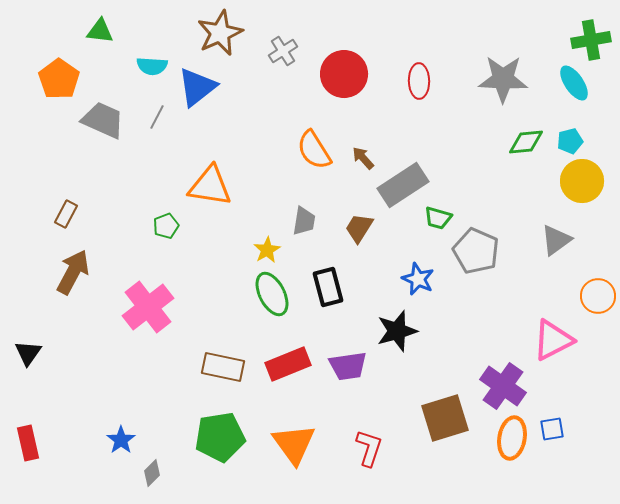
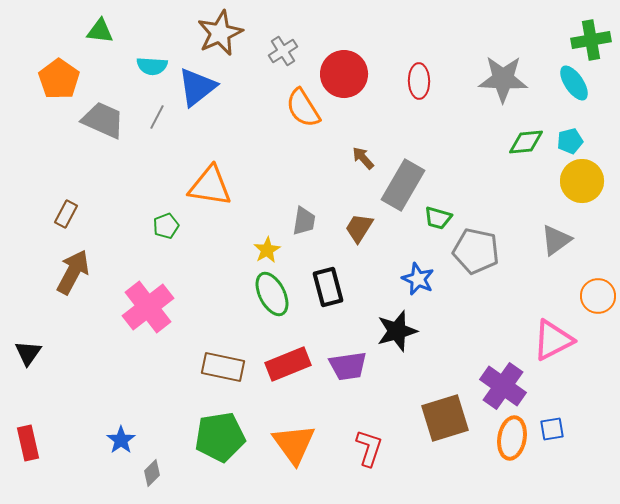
orange semicircle at (314, 150): moved 11 px left, 42 px up
gray rectangle at (403, 185): rotated 27 degrees counterclockwise
gray pentagon at (476, 251): rotated 12 degrees counterclockwise
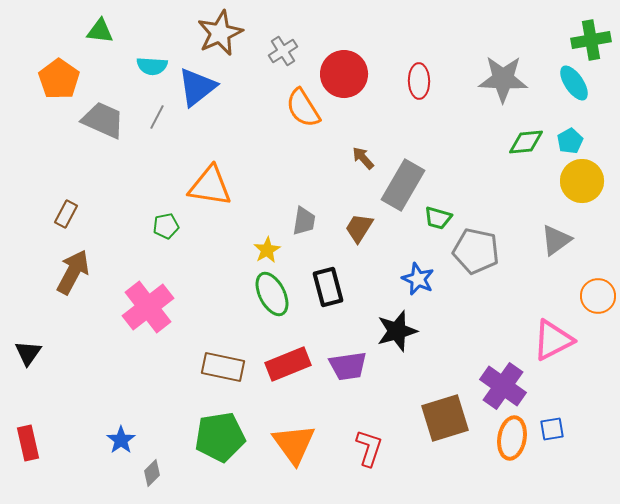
cyan pentagon at (570, 141): rotated 15 degrees counterclockwise
green pentagon at (166, 226): rotated 10 degrees clockwise
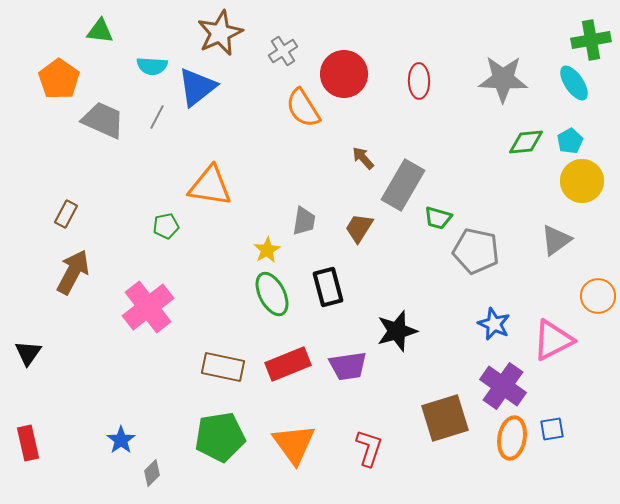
blue star at (418, 279): moved 76 px right, 45 px down
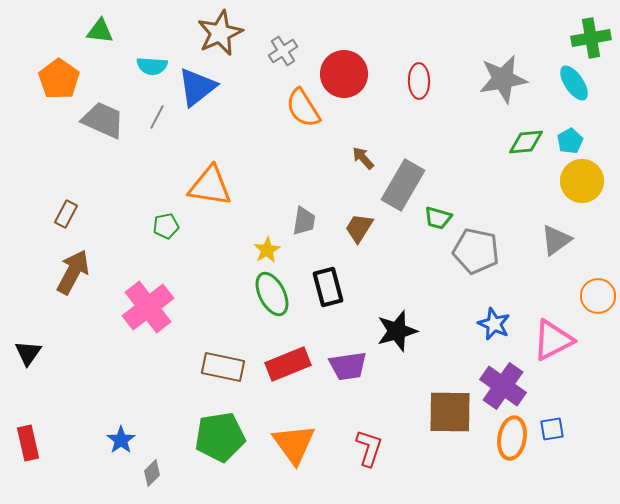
green cross at (591, 40): moved 2 px up
gray star at (503, 79): rotated 12 degrees counterclockwise
brown square at (445, 418): moved 5 px right, 6 px up; rotated 18 degrees clockwise
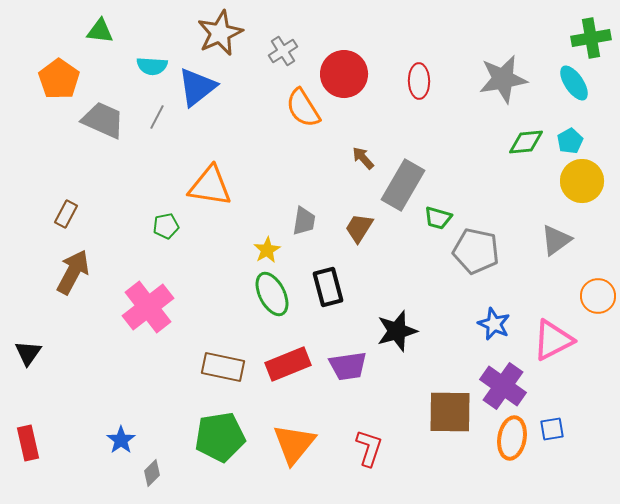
orange triangle at (294, 444): rotated 15 degrees clockwise
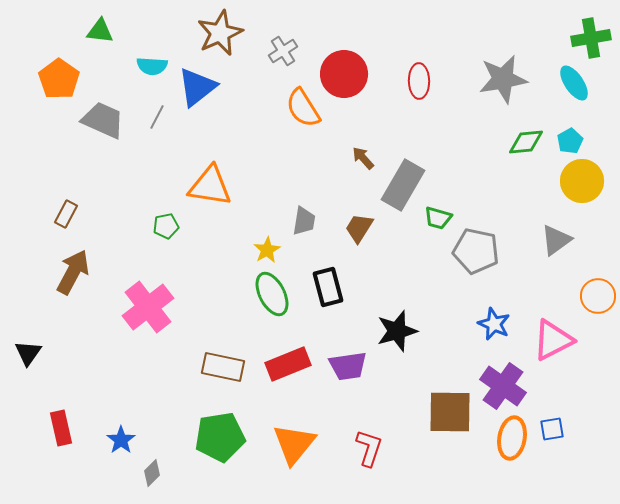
red rectangle at (28, 443): moved 33 px right, 15 px up
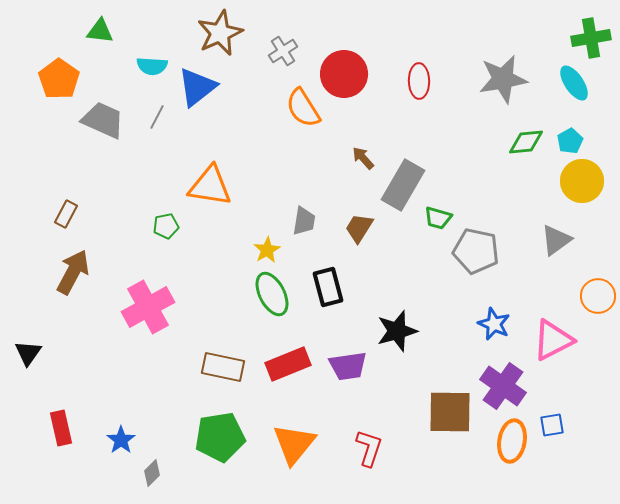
pink cross at (148, 307): rotated 9 degrees clockwise
blue square at (552, 429): moved 4 px up
orange ellipse at (512, 438): moved 3 px down
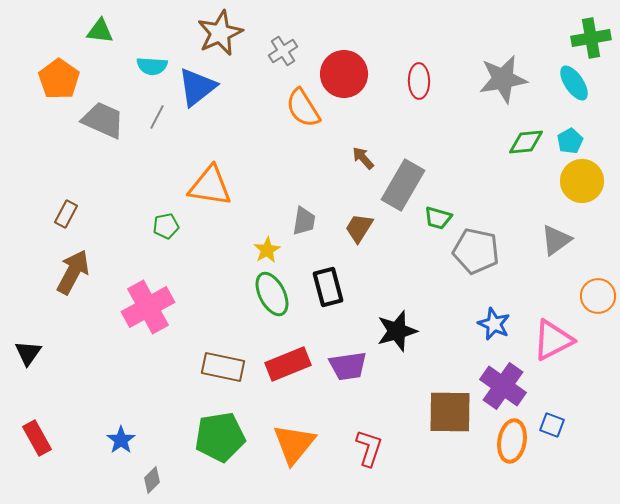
blue square at (552, 425): rotated 30 degrees clockwise
red rectangle at (61, 428): moved 24 px left, 10 px down; rotated 16 degrees counterclockwise
gray diamond at (152, 473): moved 7 px down
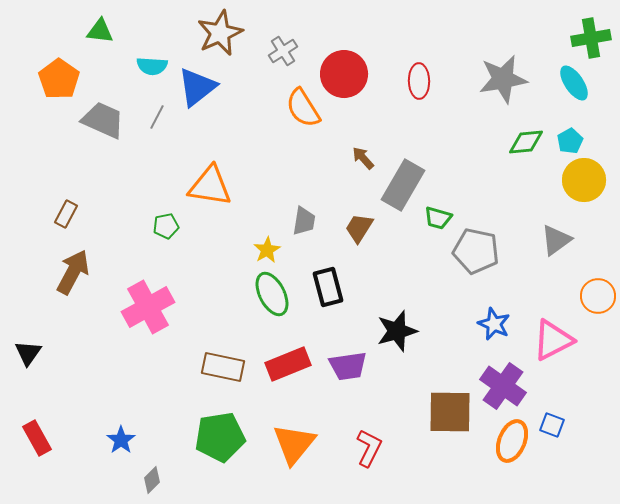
yellow circle at (582, 181): moved 2 px right, 1 px up
orange ellipse at (512, 441): rotated 12 degrees clockwise
red L-shape at (369, 448): rotated 9 degrees clockwise
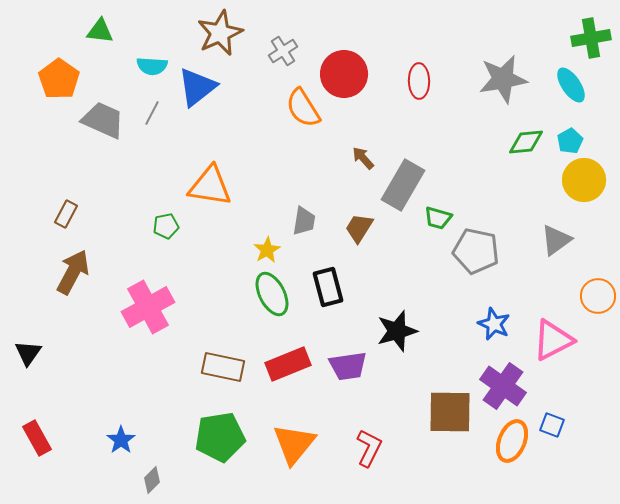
cyan ellipse at (574, 83): moved 3 px left, 2 px down
gray line at (157, 117): moved 5 px left, 4 px up
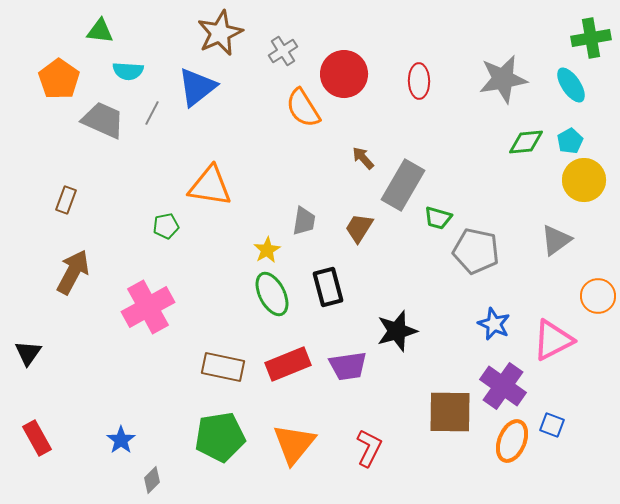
cyan semicircle at (152, 66): moved 24 px left, 5 px down
brown rectangle at (66, 214): moved 14 px up; rotated 8 degrees counterclockwise
